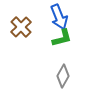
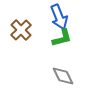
brown cross: moved 3 px down
gray diamond: rotated 55 degrees counterclockwise
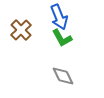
green L-shape: rotated 75 degrees clockwise
